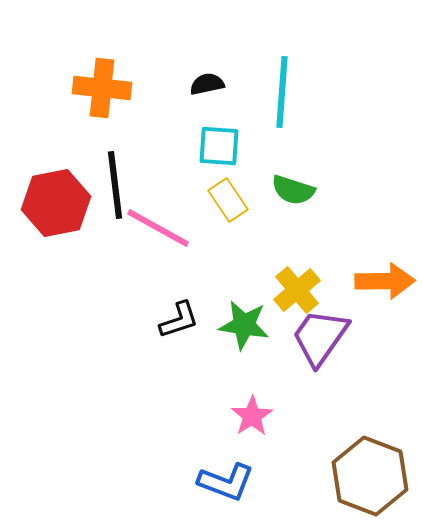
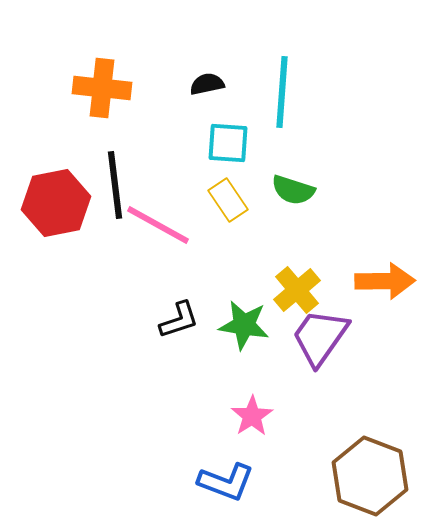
cyan square: moved 9 px right, 3 px up
pink line: moved 3 px up
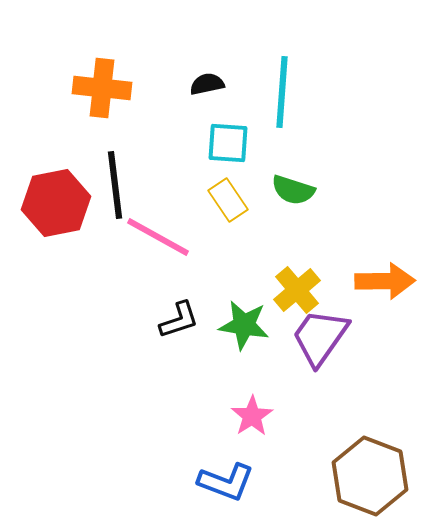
pink line: moved 12 px down
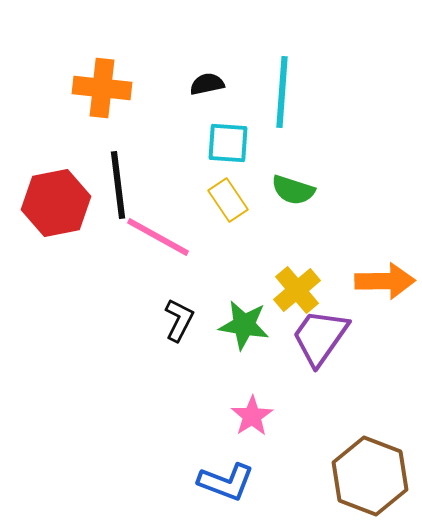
black line: moved 3 px right
black L-shape: rotated 45 degrees counterclockwise
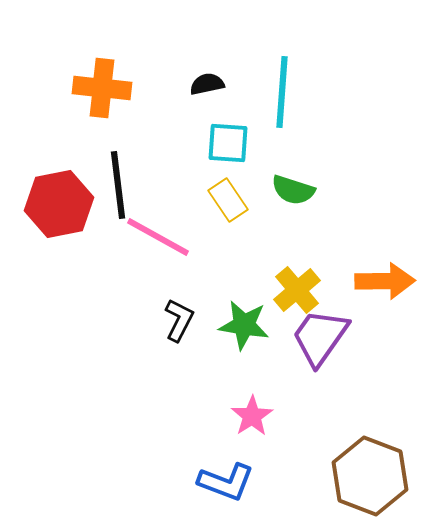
red hexagon: moved 3 px right, 1 px down
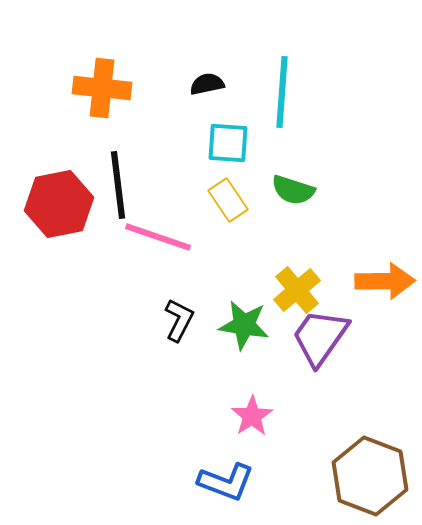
pink line: rotated 10 degrees counterclockwise
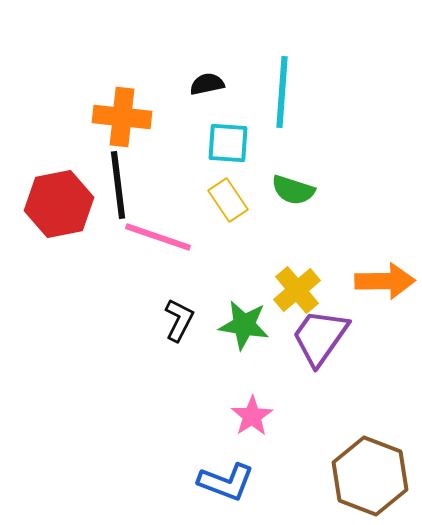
orange cross: moved 20 px right, 29 px down
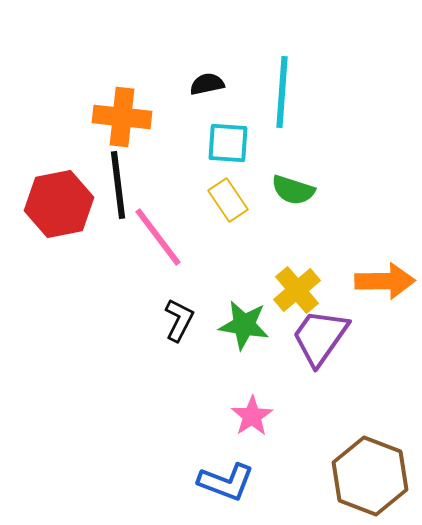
pink line: rotated 34 degrees clockwise
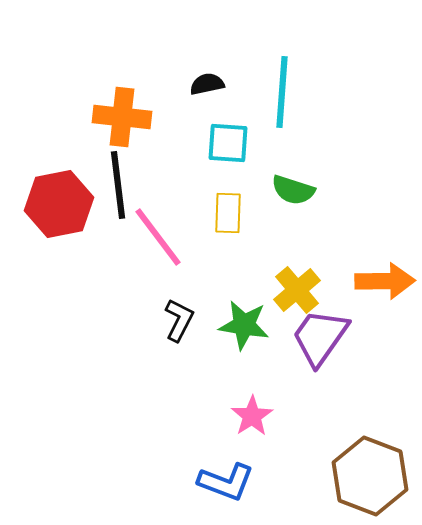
yellow rectangle: moved 13 px down; rotated 36 degrees clockwise
